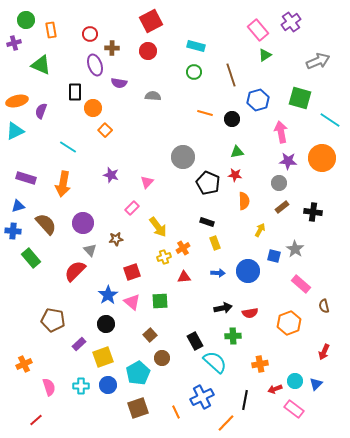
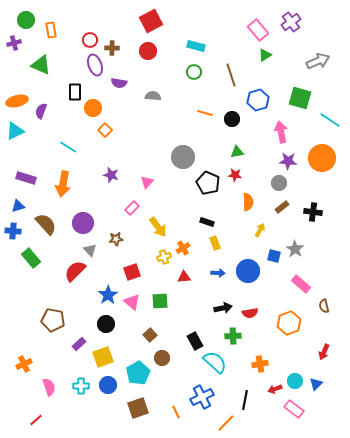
red circle at (90, 34): moved 6 px down
orange semicircle at (244, 201): moved 4 px right, 1 px down
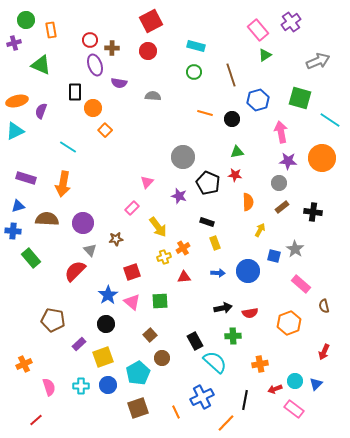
purple star at (111, 175): moved 68 px right, 21 px down
brown semicircle at (46, 224): moved 1 px right, 5 px up; rotated 45 degrees counterclockwise
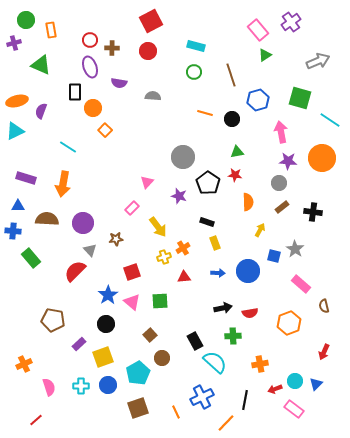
purple ellipse at (95, 65): moved 5 px left, 2 px down
black pentagon at (208, 183): rotated 10 degrees clockwise
blue triangle at (18, 206): rotated 16 degrees clockwise
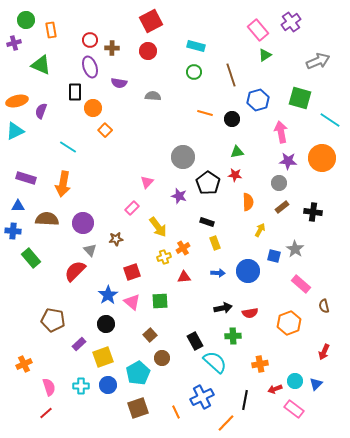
red line at (36, 420): moved 10 px right, 7 px up
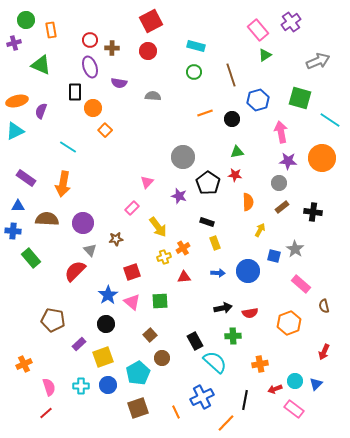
orange line at (205, 113): rotated 35 degrees counterclockwise
purple rectangle at (26, 178): rotated 18 degrees clockwise
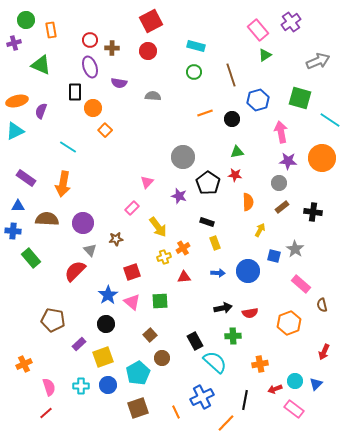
brown semicircle at (324, 306): moved 2 px left, 1 px up
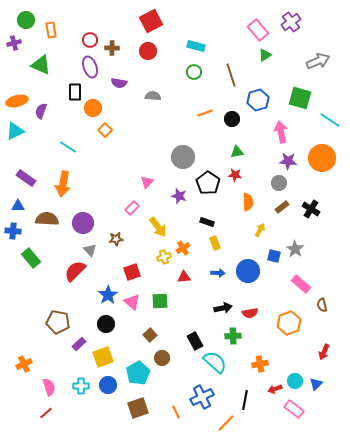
black cross at (313, 212): moved 2 px left, 3 px up; rotated 24 degrees clockwise
brown pentagon at (53, 320): moved 5 px right, 2 px down
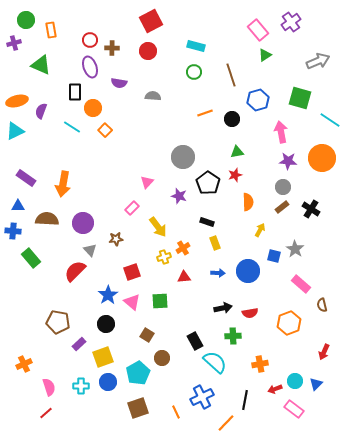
cyan line at (68, 147): moved 4 px right, 20 px up
red star at (235, 175): rotated 24 degrees counterclockwise
gray circle at (279, 183): moved 4 px right, 4 px down
brown square at (150, 335): moved 3 px left; rotated 16 degrees counterclockwise
blue circle at (108, 385): moved 3 px up
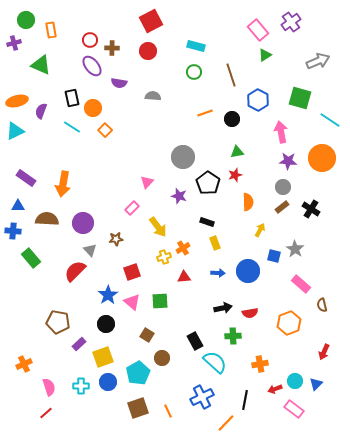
purple ellipse at (90, 67): moved 2 px right, 1 px up; rotated 20 degrees counterclockwise
black rectangle at (75, 92): moved 3 px left, 6 px down; rotated 12 degrees counterclockwise
blue hexagon at (258, 100): rotated 15 degrees counterclockwise
orange line at (176, 412): moved 8 px left, 1 px up
